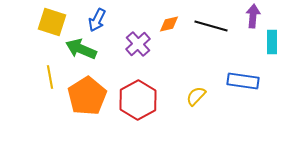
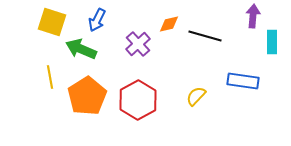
black line: moved 6 px left, 10 px down
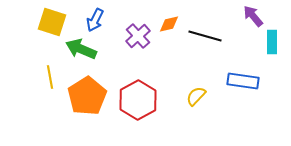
purple arrow: rotated 45 degrees counterclockwise
blue arrow: moved 2 px left
purple cross: moved 8 px up
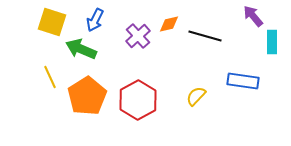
yellow line: rotated 15 degrees counterclockwise
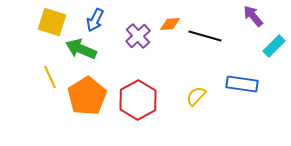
orange diamond: moved 1 px right; rotated 10 degrees clockwise
cyan rectangle: moved 2 px right, 4 px down; rotated 45 degrees clockwise
blue rectangle: moved 1 px left, 3 px down
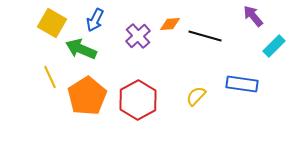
yellow square: moved 1 px down; rotated 12 degrees clockwise
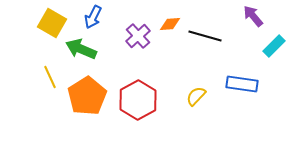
blue arrow: moved 2 px left, 3 px up
